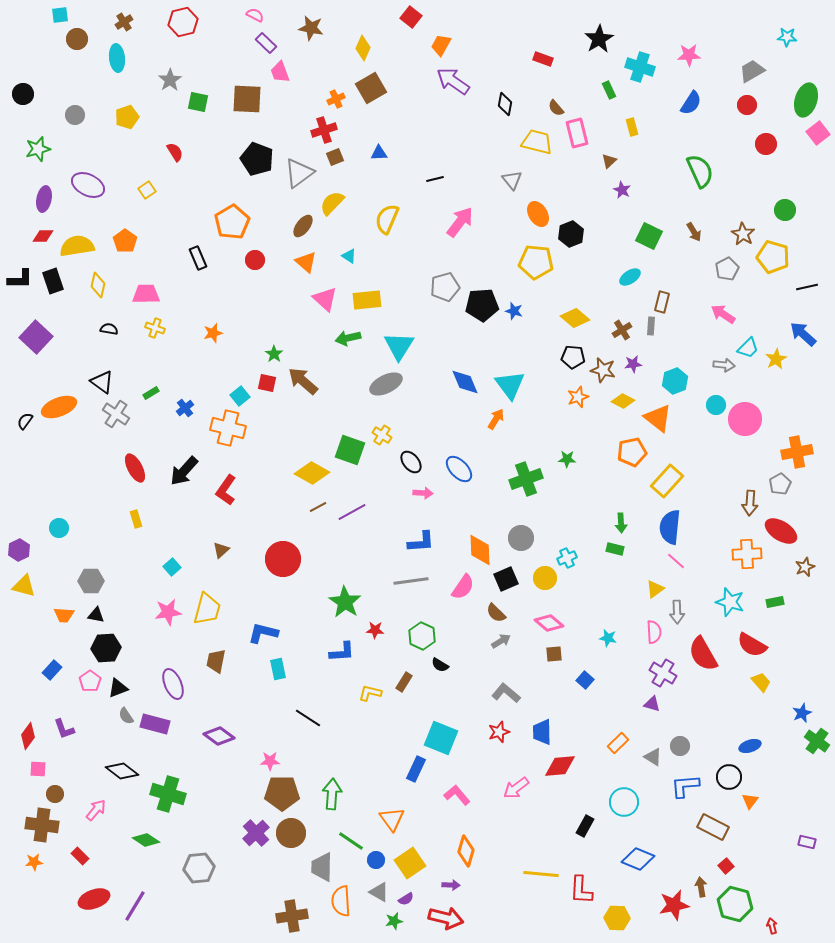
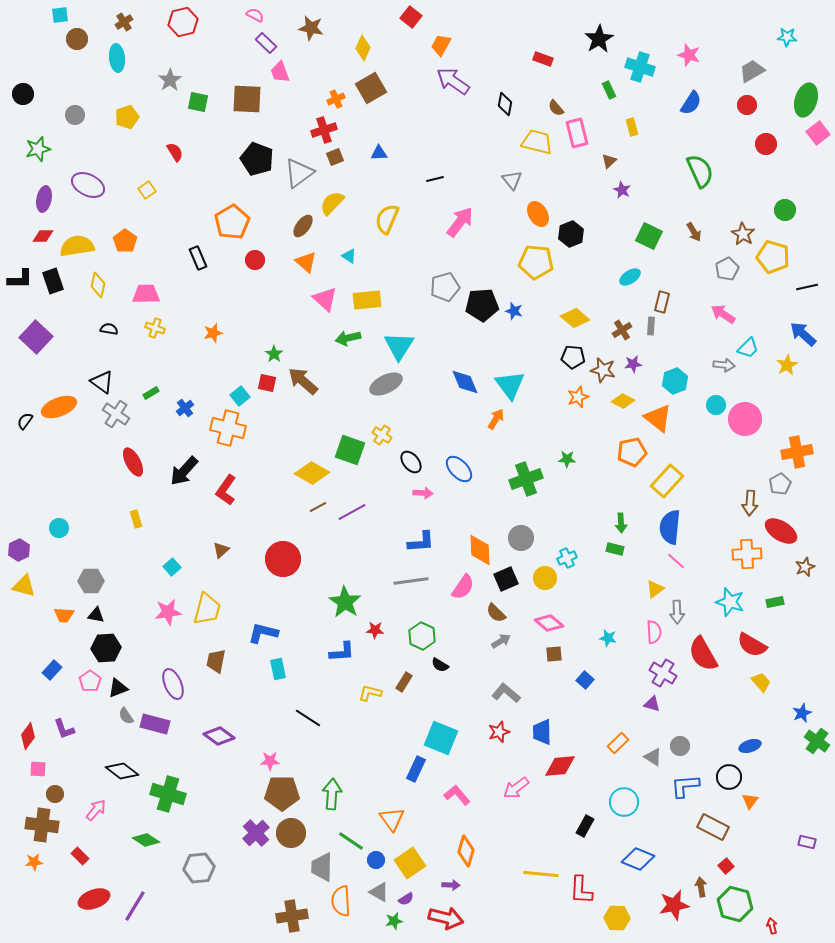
pink star at (689, 55): rotated 20 degrees clockwise
yellow star at (776, 359): moved 11 px right, 6 px down
red ellipse at (135, 468): moved 2 px left, 6 px up
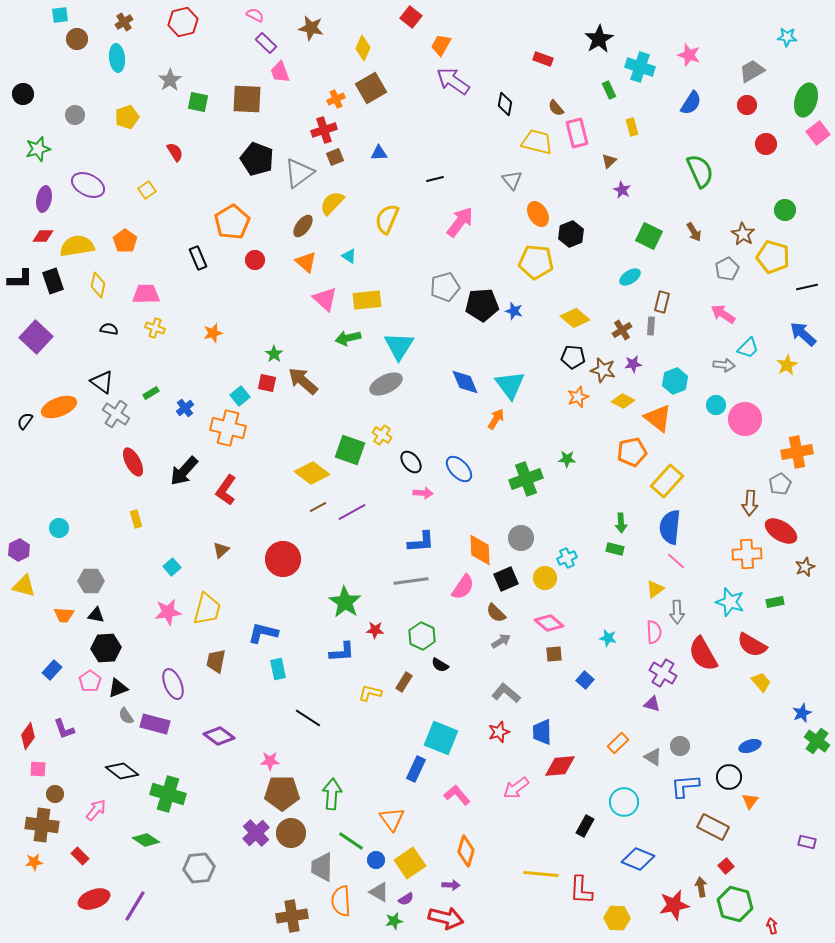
yellow diamond at (312, 473): rotated 8 degrees clockwise
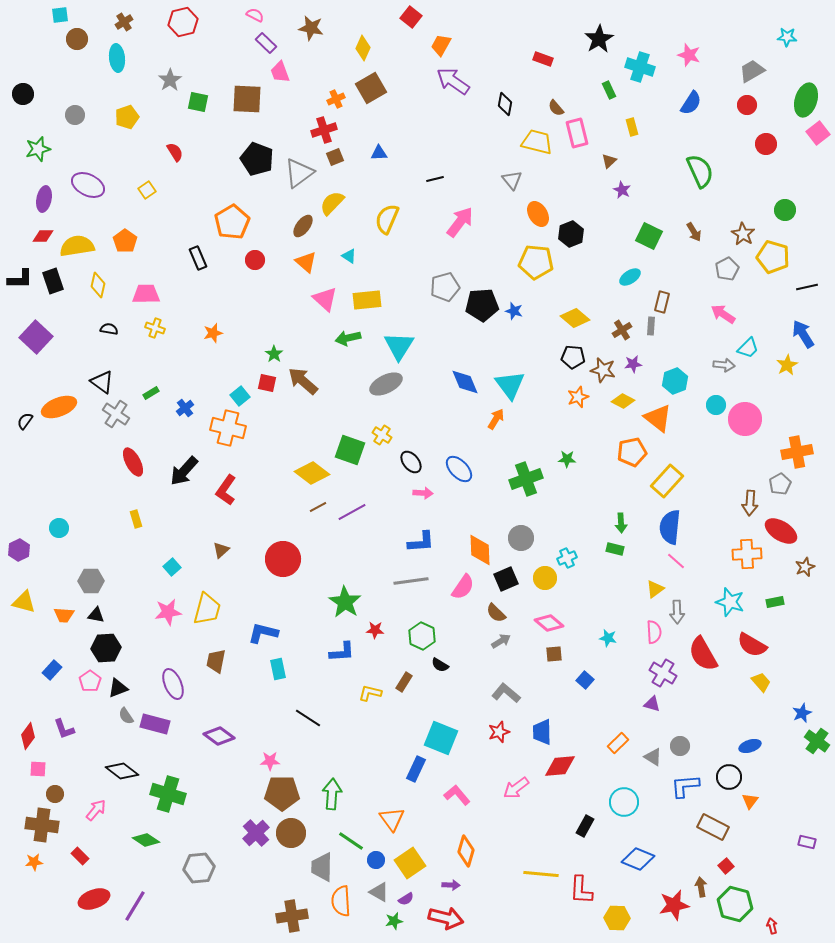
blue arrow at (803, 334): rotated 16 degrees clockwise
yellow triangle at (24, 586): moved 16 px down
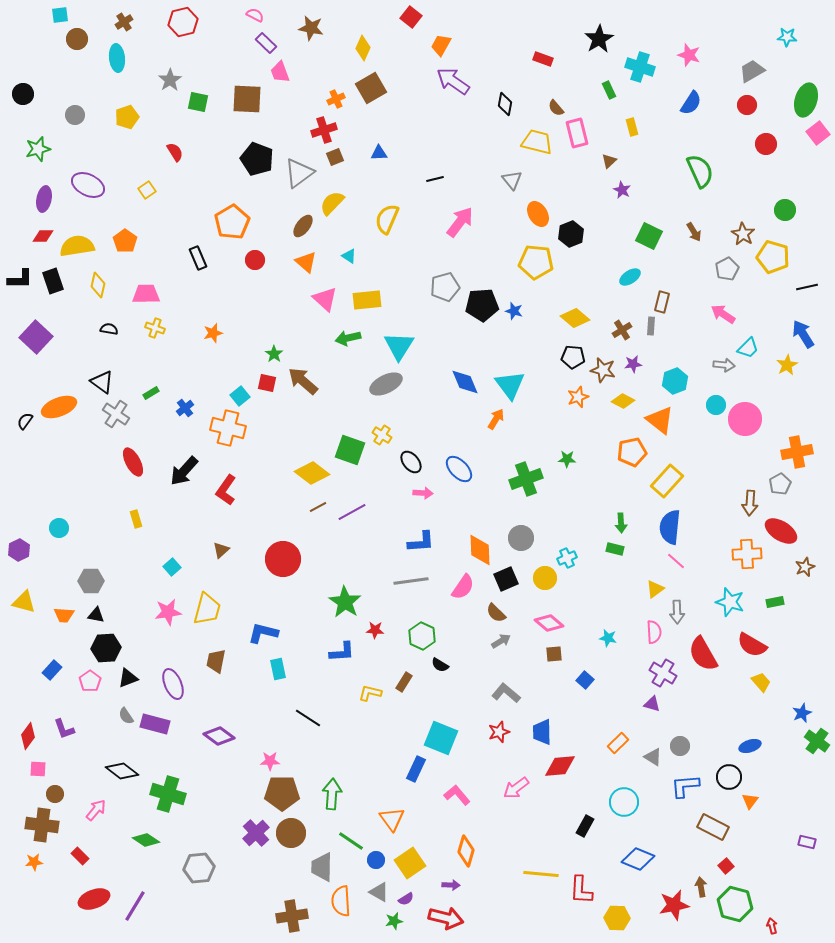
orange triangle at (658, 418): moved 2 px right, 2 px down
black triangle at (118, 688): moved 10 px right, 10 px up
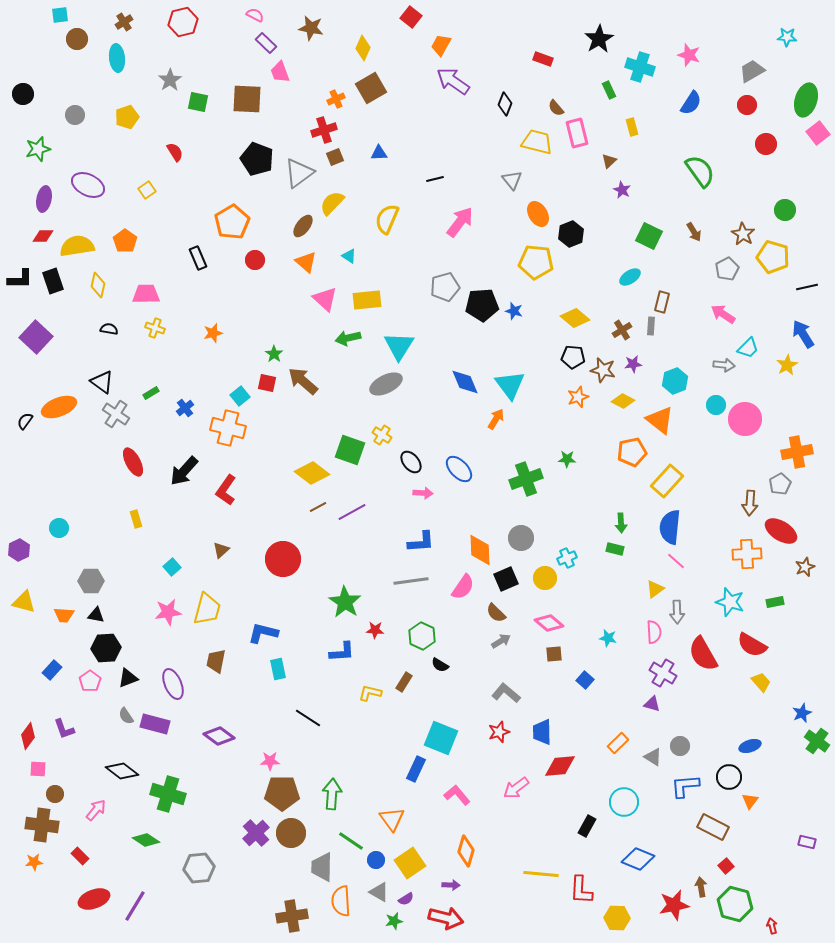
black diamond at (505, 104): rotated 10 degrees clockwise
green semicircle at (700, 171): rotated 12 degrees counterclockwise
black rectangle at (585, 826): moved 2 px right
